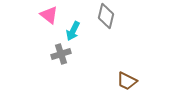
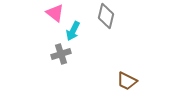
pink triangle: moved 6 px right, 2 px up
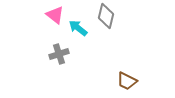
pink triangle: moved 2 px down
cyan arrow: moved 5 px right, 3 px up; rotated 102 degrees clockwise
gray cross: moved 2 px left
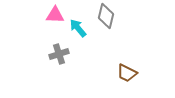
pink triangle: rotated 36 degrees counterclockwise
cyan arrow: rotated 12 degrees clockwise
brown trapezoid: moved 8 px up
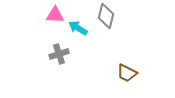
cyan arrow: rotated 18 degrees counterclockwise
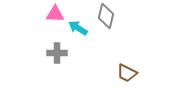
pink triangle: moved 1 px up
gray cross: moved 2 px left, 1 px up; rotated 18 degrees clockwise
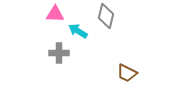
cyan arrow: moved 3 px down
gray cross: moved 2 px right
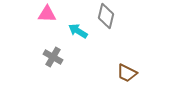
pink triangle: moved 8 px left
gray cross: moved 6 px left, 4 px down; rotated 30 degrees clockwise
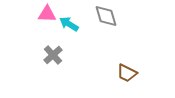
gray diamond: rotated 30 degrees counterclockwise
cyan arrow: moved 9 px left, 7 px up
gray cross: moved 2 px up; rotated 18 degrees clockwise
